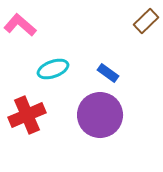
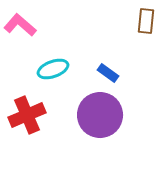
brown rectangle: rotated 40 degrees counterclockwise
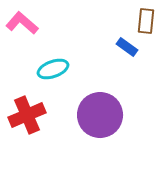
pink L-shape: moved 2 px right, 2 px up
blue rectangle: moved 19 px right, 26 px up
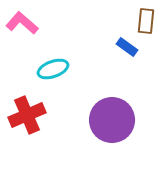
purple circle: moved 12 px right, 5 px down
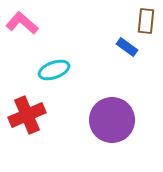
cyan ellipse: moved 1 px right, 1 px down
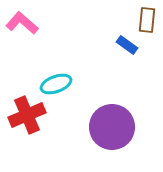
brown rectangle: moved 1 px right, 1 px up
blue rectangle: moved 2 px up
cyan ellipse: moved 2 px right, 14 px down
purple circle: moved 7 px down
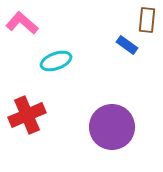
cyan ellipse: moved 23 px up
